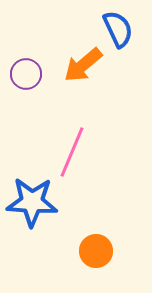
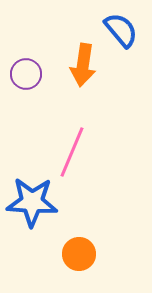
blue semicircle: moved 3 px right, 1 px down; rotated 15 degrees counterclockwise
orange arrow: rotated 42 degrees counterclockwise
orange circle: moved 17 px left, 3 px down
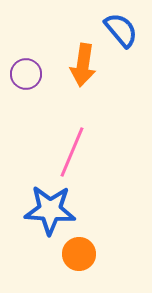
blue star: moved 18 px right, 8 px down
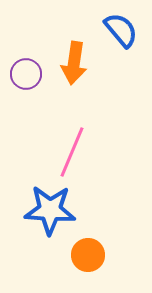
orange arrow: moved 9 px left, 2 px up
orange circle: moved 9 px right, 1 px down
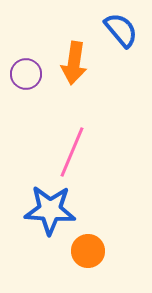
orange circle: moved 4 px up
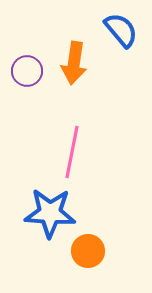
purple circle: moved 1 px right, 3 px up
pink line: rotated 12 degrees counterclockwise
blue star: moved 3 px down
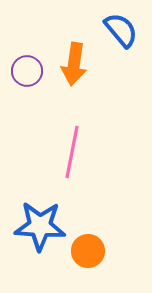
orange arrow: moved 1 px down
blue star: moved 10 px left, 13 px down
